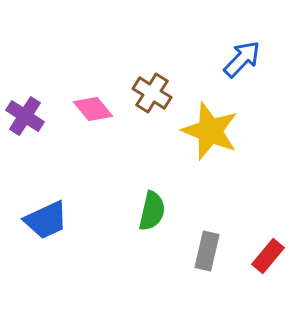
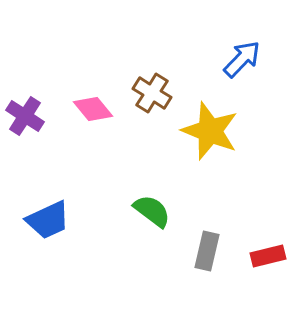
green semicircle: rotated 66 degrees counterclockwise
blue trapezoid: moved 2 px right
red rectangle: rotated 36 degrees clockwise
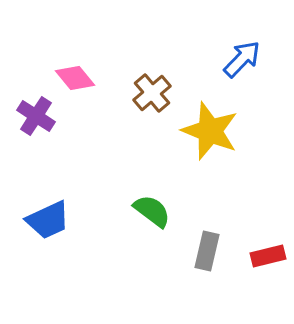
brown cross: rotated 18 degrees clockwise
pink diamond: moved 18 px left, 31 px up
purple cross: moved 11 px right
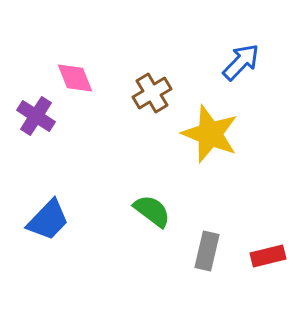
blue arrow: moved 1 px left, 3 px down
pink diamond: rotated 18 degrees clockwise
brown cross: rotated 9 degrees clockwise
yellow star: moved 3 px down
blue trapezoid: rotated 21 degrees counterclockwise
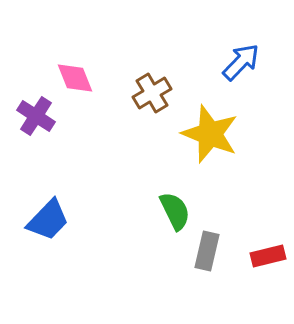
green semicircle: moved 23 px right; rotated 27 degrees clockwise
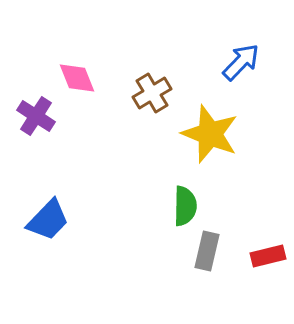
pink diamond: moved 2 px right
green semicircle: moved 10 px right, 5 px up; rotated 27 degrees clockwise
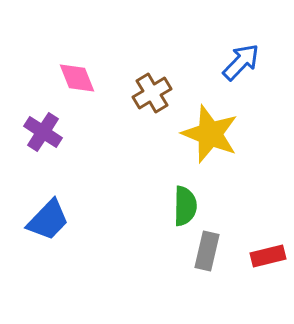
purple cross: moved 7 px right, 16 px down
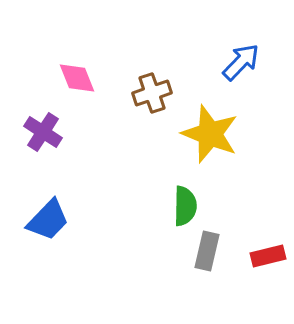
brown cross: rotated 12 degrees clockwise
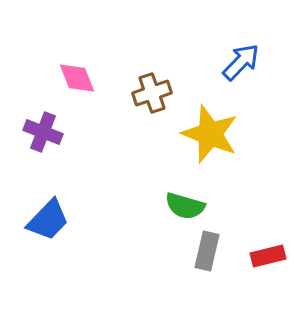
purple cross: rotated 12 degrees counterclockwise
green semicircle: rotated 105 degrees clockwise
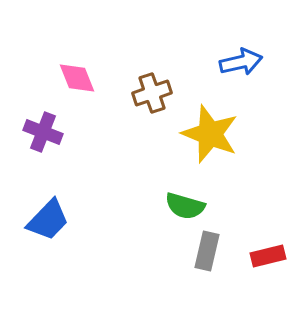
blue arrow: rotated 33 degrees clockwise
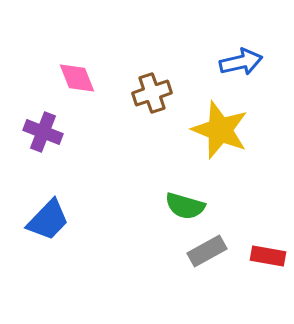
yellow star: moved 10 px right, 4 px up
gray rectangle: rotated 48 degrees clockwise
red rectangle: rotated 24 degrees clockwise
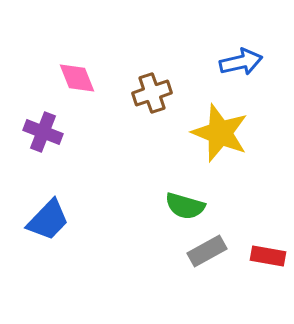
yellow star: moved 3 px down
